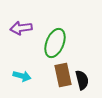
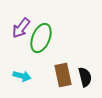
purple arrow: rotated 45 degrees counterclockwise
green ellipse: moved 14 px left, 5 px up
black semicircle: moved 3 px right, 3 px up
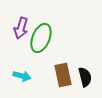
purple arrow: rotated 20 degrees counterclockwise
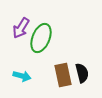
purple arrow: rotated 15 degrees clockwise
black semicircle: moved 3 px left, 4 px up
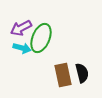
purple arrow: rotated 30 degrees clockwise
cyan arrow: moved 28 px up
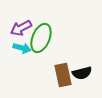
black semicircle: rotated 90 degrees clockwise
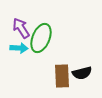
purple arrow: rotated 85 degrees clockwise
cyan arrow: moved 3 px left; rotated 12 degrees counterclockwise
brown rectangle: moved 1 px left, 1 px down; rotated 10 degrees clockwise
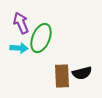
purple arrow: moved 5 px up; rotated 10 degrees clockwise
